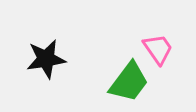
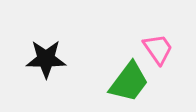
black star: rotated 9 degrees clockwise
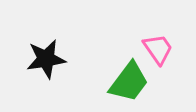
black star: rotated 9 degrees counterclockwise
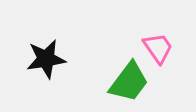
pink trapezoid: moved 1 px up
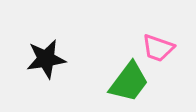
pink trapezoid: rotated 144 degrees clockwise
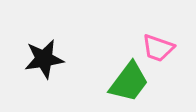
black star: moved 2 px left
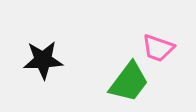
black star: moved 1 px left, 1 px down; rotated 6 degrees clockwise
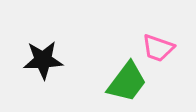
green trapezoid: moved 2 px left
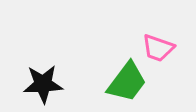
black star: moved 24 px down
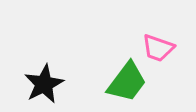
black star: moved 1 px right; rotated 24 degrees counterclockwise
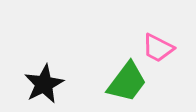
pink trapezoid: rotated 8 degrees clockwise
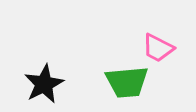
green trapezoid: rotated 48 degrees clockwise
